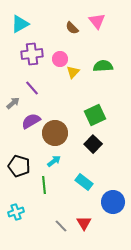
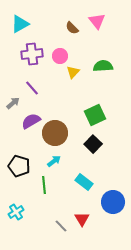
pink circle: moved 3 px up
cyan cross: rotated 14 degrees counterclockwise
red triangle: moved 2 px left, 4 px up
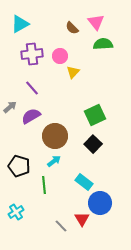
pink triangle: moved 1 px left, 1 px down
green semicircle: moved 22 px up
gray arrow: moved 3 px left, 4 px down
purple semicircle: moved 5 px up
brown circle: moved 3 px down
blue circle: moved 13 px left, 1 px down
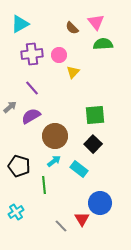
pink circle: moved 1 px left, 1 px up
green square: rotated 20 degrees clockwise
cyan rectangle: moved 5 px left, 13 px up
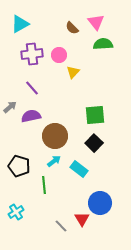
purple semicircle: rotated 18 degrees clockwise
black square: moved 1 px right, 1 px up
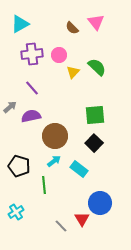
green semicircle: moved 6 px left, 23 px down; rotated 48 degrees clockwise
